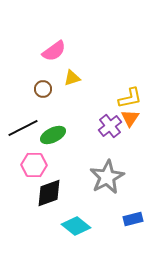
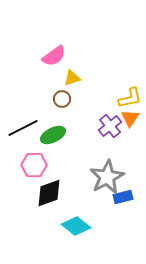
pink semicircle: moved 5 px down
brown circle: moved 19 px right, 10 px down
blue rectangle: moved 10 px left, 22 px up
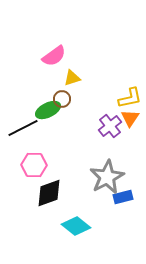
green ellipse: moved 5 px left, 25 px up
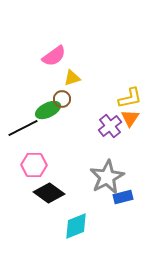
black diamond: rotated 56 degrees clockwise
cyan diamond: rotated 60 degrees counterclockwise
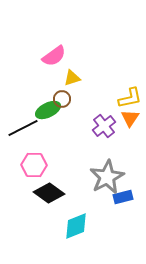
purple cross: moved 6 px left
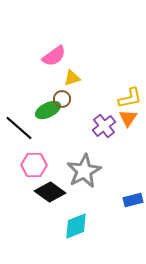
orange triangle: moved 2 px left
black line: moved 4 px left; rotated 68 degrees clockwise
gray star: moved 23 px left, 6 px up
black diamond: moved 1 px right, 1 px up
blue rectangle: moved 10 px right, 3 px down
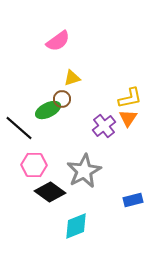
pink semicircle: moved 4 px right, 15 px up
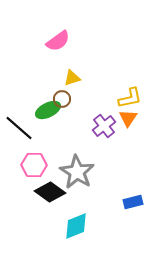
gray star: moved 7 px left, 1 px down; rotated 12 degrees counterclockwise
blue rectangle: moved 2 px down
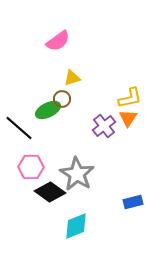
pink hexagon: moved 3 px left, 2 px down
gray star: moved 2 px down
